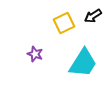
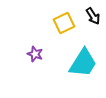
black arrow: rotated 90 degrees counterclockwise
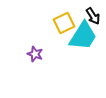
cyan trapezoid: moved 27 px up
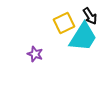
black arrow: moved 3 px left
cyan trapezoid: moved 1 px down
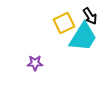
purple star: moved 9 px down; rotated 21 degrees counterclockwise
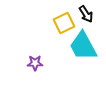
black arrow: moved 4 px left, 2 px up
cyan trapezoid: moved 9 px down; rotated 120 degrees clockwise
